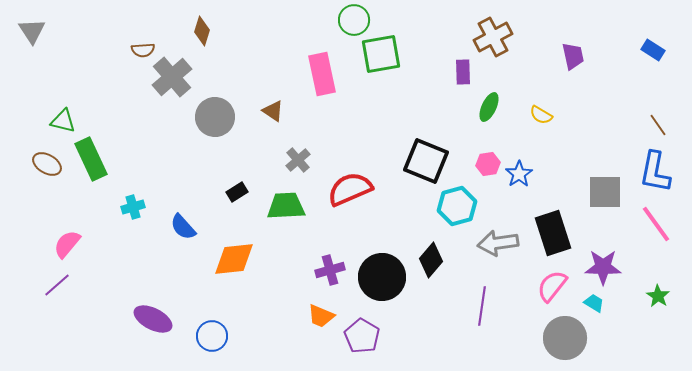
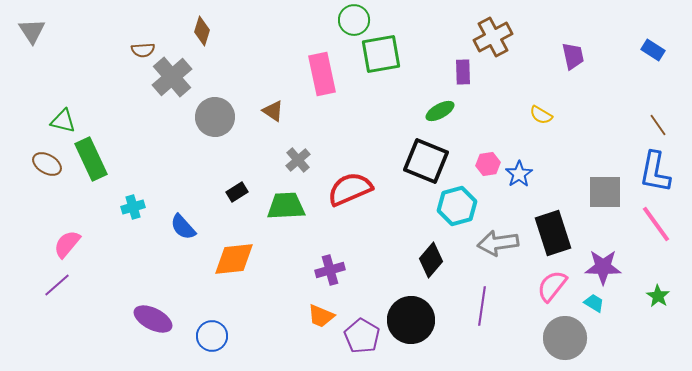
green ellipse at (489, 107): moved 49 px left, 4 px down; rotated 36 degrees clockwise
black circle at (382, 277): moved 29 px right, 43 px down
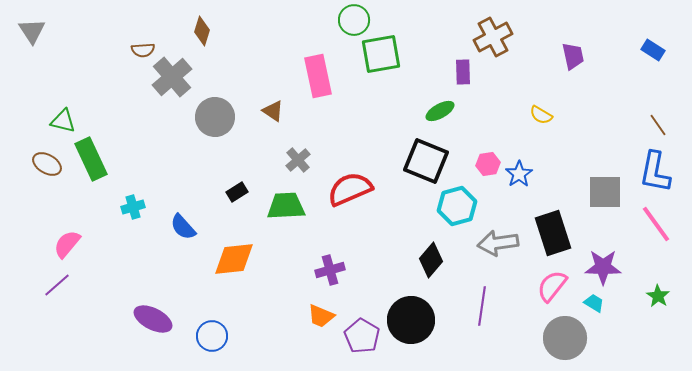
pink rectangle at (322, 74): moved 4 px left, 2 px down
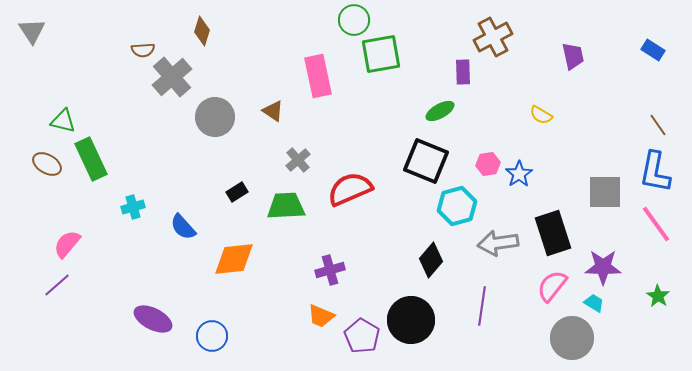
gray circle at (565, 338): moved 7 px right
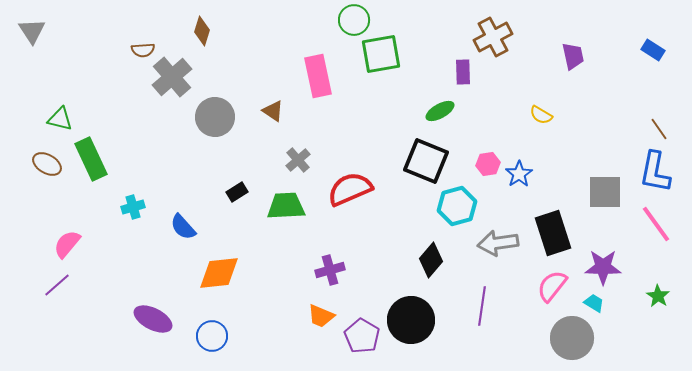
green triangle at (63, 121): moved 3 px left, 2 px up
brown line at (658, 125): moved 1 px right, 4 px down
orange diamond at (234, 259): moved 15 px left, 14 px down
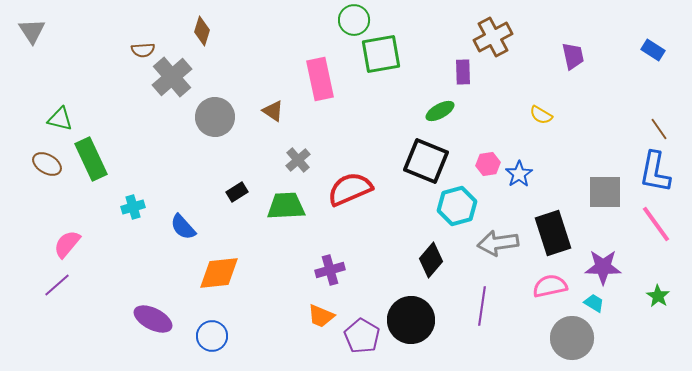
pink rectangle at (318, 76): moved 2 px right, 3 px down
pink semicircle at (552, 286): moved 2 px left; rotated 40 degrees clockwise
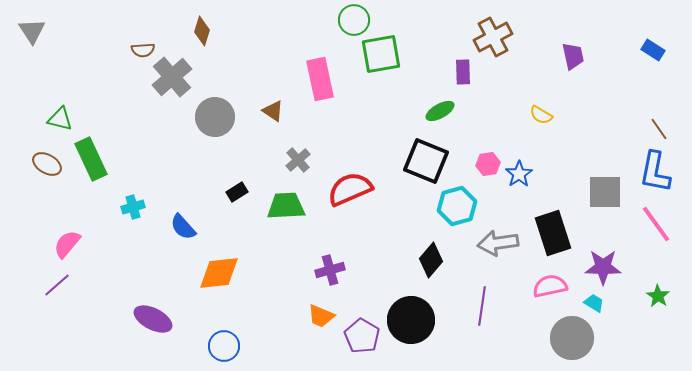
blue circle at (212, 336): moved 12 px right, 10 px down
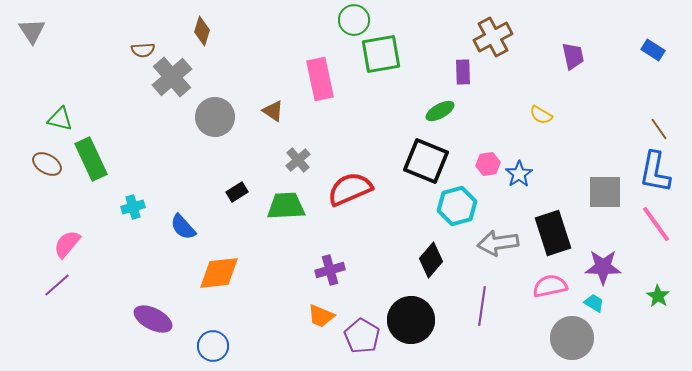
blue circle at (224, 346): moved 11 px left
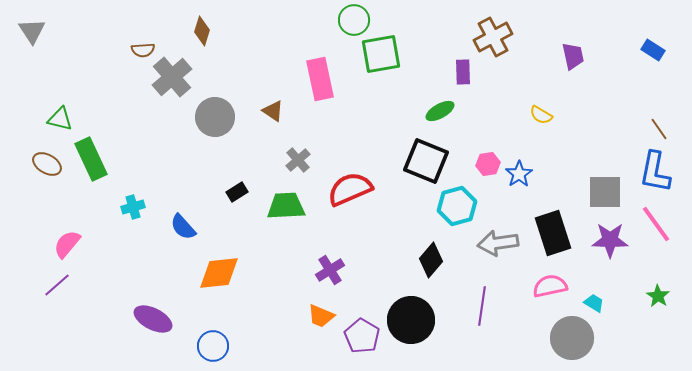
purple star at (603, 267): moved 7 px right, 27 px up
purple cross at (330, 270): rotated 16 degrees counterclockwise
